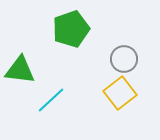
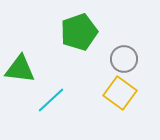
green pentagon: moved 8 px right, 3 px down
green triangle: moved 1 px up
yellow square: rotated 16 degrees counterclockwise
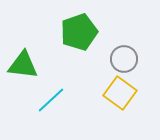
green triangle: moved 3 px right, 4 px up
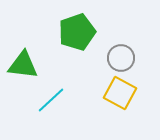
green pentagon: moved 2 px left
gray circle: moved 3 px left, 1 px up
yellow square: rotated 8 degrees counterclockwise
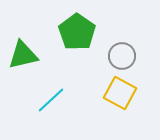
green pentagon: rotated 18 degrees counterclockwise
gray circle: moved 1 px right, 2 px up
green triangle: moved 10 px up; rotated 20 degrees counterclockwise
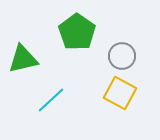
green triangle: moved 4 px down
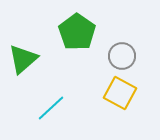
green triangle: rotated 28 degrees counterclockwise
cyan line: moved 8 px down
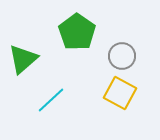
cyan line: moved 8 px up
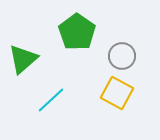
yellow square: moved 3 px left
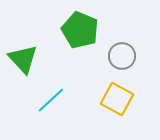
green pentagon: moved 3 px right, 2 px up; rotated 12 degrees counterclockwise
green triangle: rotated 32 degrees counterclockwise
yellow square: moved 6 px down
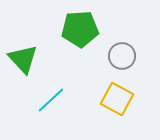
green pentagon: moved 1 px up; rotated 27 degrees counterclockwise
